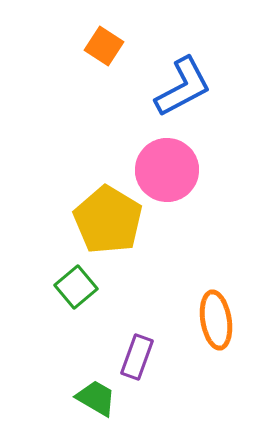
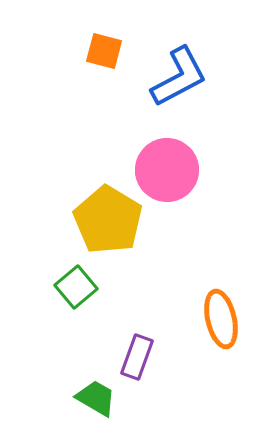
orange square: moved 5 px down; rotated 18 degrees counterclockwise
blue L-shape: moved 4 px left, 10 px up
orange ellipse: moved 5 px right, 1 px up; rotated 4 degrees counterclockwise
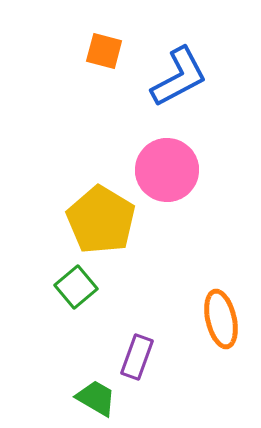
yellow pentagon: moved 7 px left
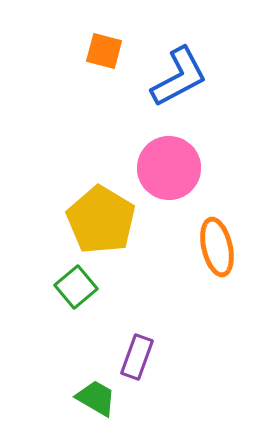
pink circle: moved 2 px right, 2 px up
orange ellipse: moved 4 px left, 72 px up
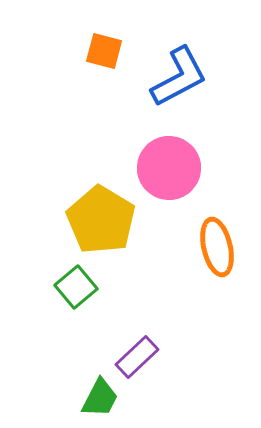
purple rectangle: rotated 27 degrees clockwise
green trapezoid: moved 4 px right; rotated 87 degrees clockwise
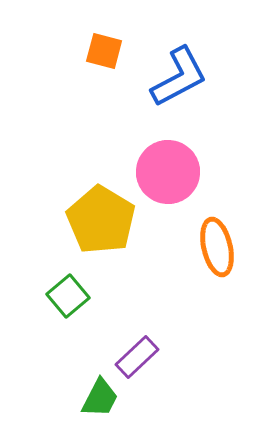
pink circle: moved 1 px left, 4 px down
green square: moved 8 px left, 9 px down
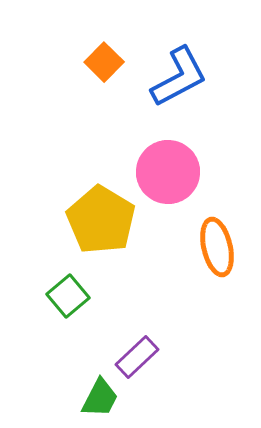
orange square: moved 11 px down; rotated 30 degrees clockwise
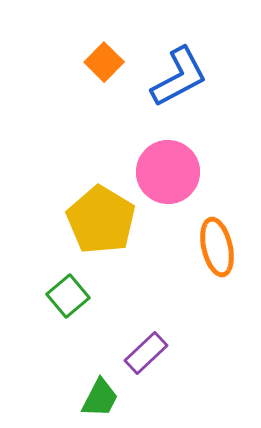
purple rectangle: moved 9 px right, 4 px up
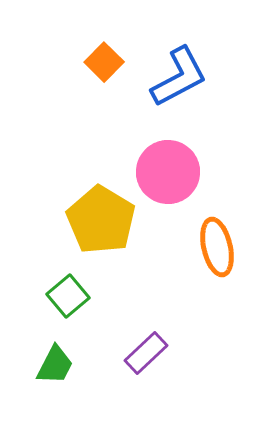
green trapezoid: moved 45 px left, 33 px up
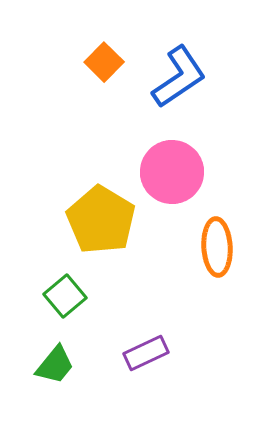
blue L-shape: rotated 6 degrees counterclockwise
pink circle: moved 4 px right
orange ellipse: rotated 10 degrees clockwise
green square: moved 3 px left
purple rectangle: rotated 18 degrees clockwise
green trapezoid: rotated 12 degrees clockwise
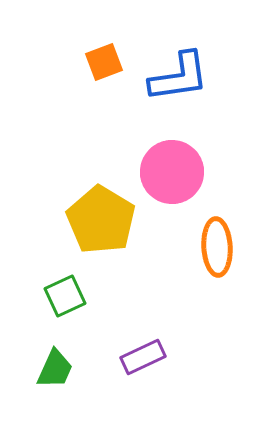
orange square: rotated 24 degrees clockwise
blue L-shape: rotated 26 degrees clockwise
green square: rotated 15 degrees clockwise
purple rectangle: moved 3 px left, 4 px down
green trapezoid: moved 4 px down; rotated 15 degrees counterclockwise
